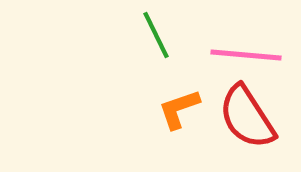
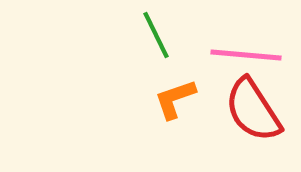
orange L-shape: moved 4 px left, 10 px up
red semicircle: moved 6 px right, 7 px up
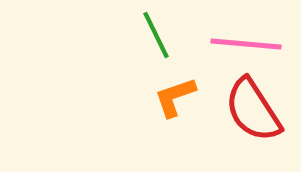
pink line: moved 11 px up
orange L-shape: moved 2 px up
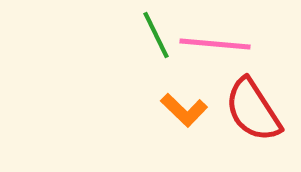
pink line: moved 31 px left
orange L-shape: moved 9 px right, 13 px down; rotated 117 degrees counterclockwise
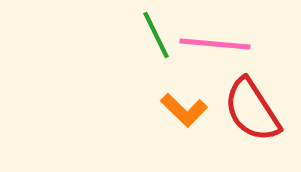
red semicircle: moved 1 px left
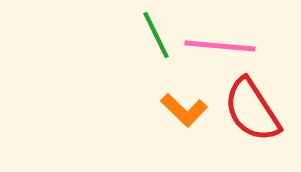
pink line: moved 5 px right, 2 px down
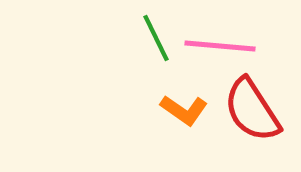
green line: moved 3 px down
orange L-shape: rotated 9 degrees counterclockwise
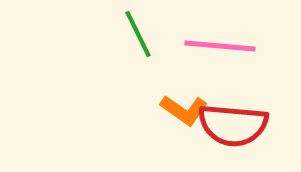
green line: moved 18 px left, 4 px up
red semicircle: moved 19 px left, 15 px down; rotated 52 degrees counterclockwise
